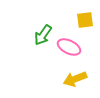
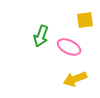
green arrow: moved 2 px left, 1 px down; rotated 15 degrees counterclockwise
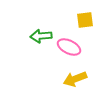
green arrow: rotated 65 degrees clockwise
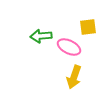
yellow square: moved 3 px right, 7 px down
yellow arrow: moved 1 px left, 2 px up; rotated 50 degrees counterclockwise
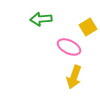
yellow square: rotated 24 degrees counterclockwise
green arrow: moved 17 px up
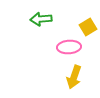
pink ellipse: rotated 30 degrees counterclockwise
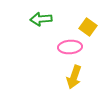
yellow square: rotated 24 degrees counterclockwise
pink ellipse: moved 1 px right
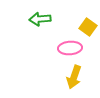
green arrow: moved 1 px left
pink ellipse: moved 1 px down
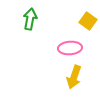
green arrow: moved 10 px left; rotated 105 degrees clockwise
yellow square: moved 6 px up
